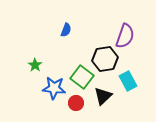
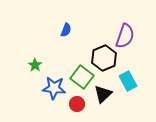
black hexagon: moved 1 px left, 1 px up; rotated 15 degrees counterclockwise
black triangle: moved 2 px up
red circle: moved 1 px right, 1 px down
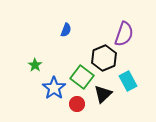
purple semicircle: moved 1 px left, 2 px up
blue star: rotated 30 degrees clockwise
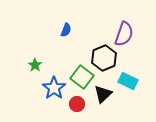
cyan rectangle: rotated 36 degrees counterclockwise
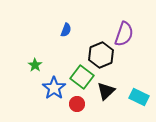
black hexagon: moved 3 px left, 3 px up
cyan rectangle: moved 11 px right, 16 px down
black triangle: moved 3 px right, 3 px up
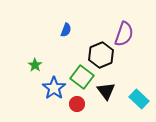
black triangle: rotated 24 degrees counterclockwise
cyan rectangle: moved 2 px down; rotated 18 degrees clockwise
